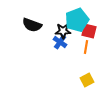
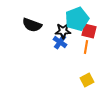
cyan pentagon: moved 1 px up
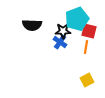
black semicircle: rotated 18 degrees counterclockwise
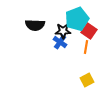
black semicircle: moved 3 px right
red square: rotated 21 degrees clockwise
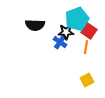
black star: moved 3 px right, 1 px down
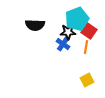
black star: moved 2 px right
blue cross: moved 3 px right, 2 px down
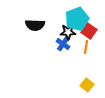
yellow square: moved 5 px down; rotated 24 degrees counterclockwise
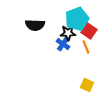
black star: moved 1 px down
orange line: rotated 32 degrees counterclockwise
yellow square: rotated 16 degrees counterclockwise
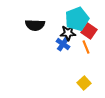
yellow square: moved 3 px left, 2 px up; rotated 24 degrees clockwise
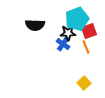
red square: rotated 35 degrees clockwise
